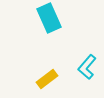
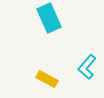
yellow rectangle: rotated 65 degrees clockwise
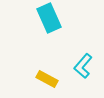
cyan L-shape: moved 4 px left, 1 px up
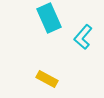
cyan L-shape: moved 29 px up
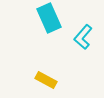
yellow rectangle: moved 1 px left, 1 px down
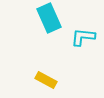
cyan L-shape: rotated 55 degrees clockwise
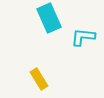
yellow rectangle: moved 7 px left, 1 px up; rotated 30 degrees clockwise
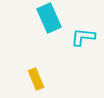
yellow rectangle: moved 3 px left; rotated 10 degrees clockwise
